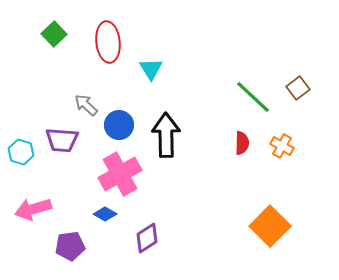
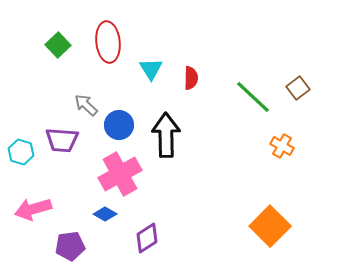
green square: moved 4 px right, 11 px down
red semicircle: moved 51 px left, 65 px up
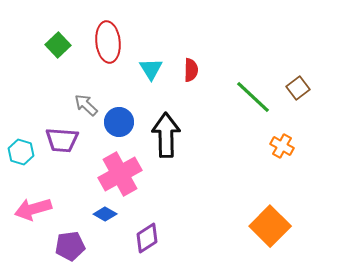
red semicircle: moved 8 px up
blue circle: moved 3 px up
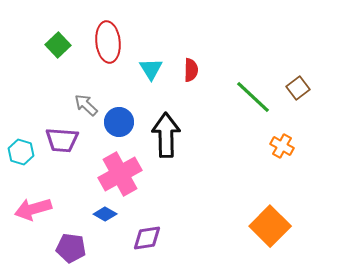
purple diamond: rotated 24 degrees clockwise
purple pentagon: moved 1 px right, 2 px down; rotated 16 degrees clockwise
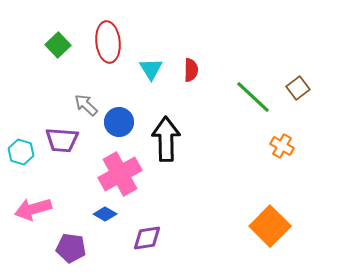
black arrow: moved 4 px down
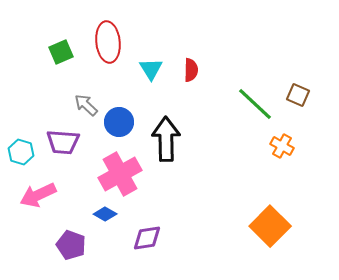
green square: moved 3 px right, 7 px down; rotated 20 degrees clockwise
brown square: moved 7 px down; rotated 30 degrees counterclockwise
green line: moved 2 px right, 7 px down
purple trapezoid: moved 1 px right, 2 px down
pink arrow: moved 5 px right, 14 px up; rotated 9 degrees counterclockwise
purple pentagon: moved 3 px up; rotated 12 degrees clockwise
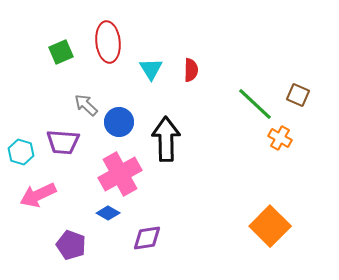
orange cross: moved 2 px left, 8 px up
blue diamond: moved 3 px right, 1 px up
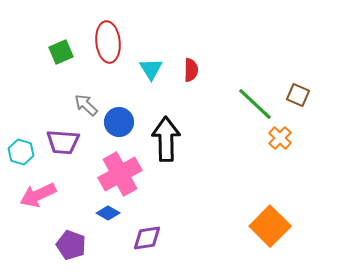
orange cross: rotated 15 degrees clockwise
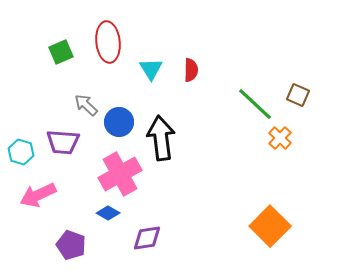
black arrow: moved 5 px left, 1 px up; rotated 6 degrees counterclockwise
